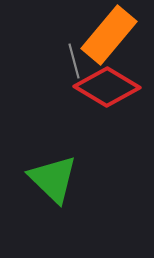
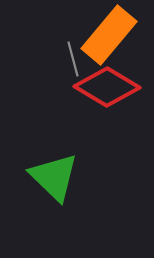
gray line: moved 1 px left, 2 px up
green triangle: moved 1 px right, 2 px up
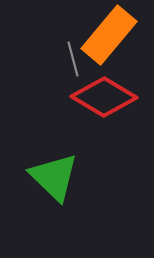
red diamond: moved 3 px left, 10 px down
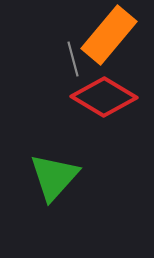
green triangle: rotated 28 degrees clockwise
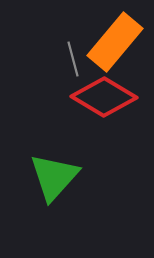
orange rectangle: moved 6 px right, 7 px down
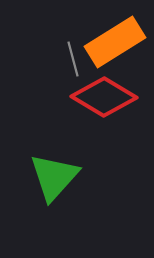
orange rectangle: rotated 18 degrees clockwise
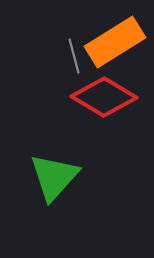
gray line: moved 1 px right, 3 px up
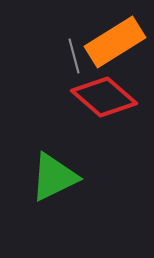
red diamond: rotated 10 degrees clockwise
green triangle: rotated 22 degrees clockwise
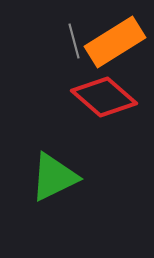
gray line: moved 15 px up
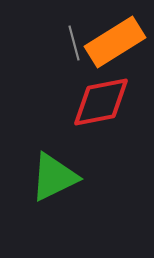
gray line: moved 2 px down
red diamond: moved 3 px left, 5 px down; rotated 52 degrees counterclockwise
